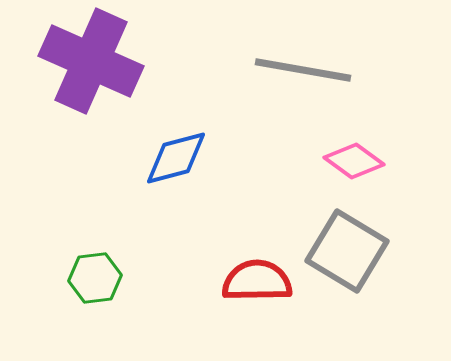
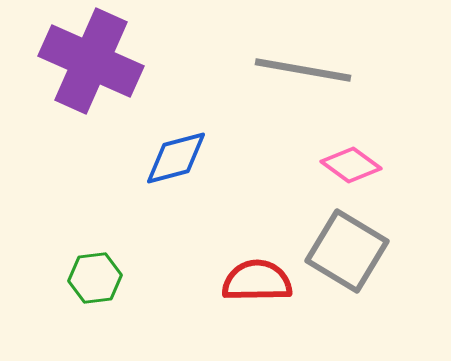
pink diamond: moved 3 px left, 4 px down
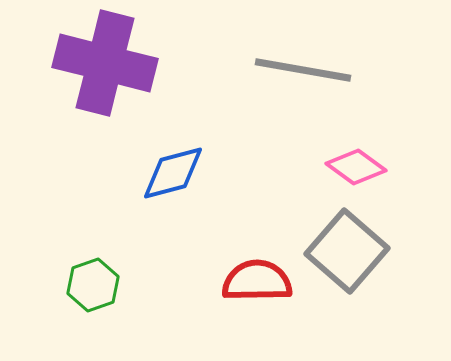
purple cross: moved 14 px right, 2 px down; rotated 10 degrees counterclockwise
blue diamond: moved 3 px left, 15 px down
pink diamond: moved 5 px right, 2 px down
gray square: rotated 10 degrees clockwise
green hexagon: moved 2 px left, 7 px down; rotated 12 degrees counterclockwise
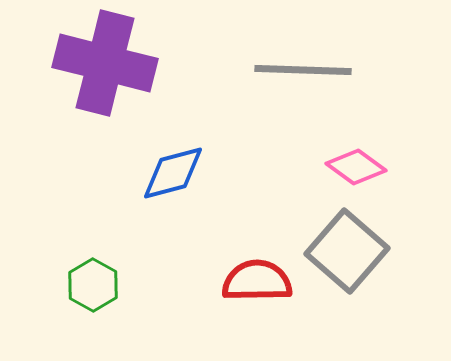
gray line: rotated 8 degrees counterclockwise
green hexagon: rotated 12 degrees counterclockwise
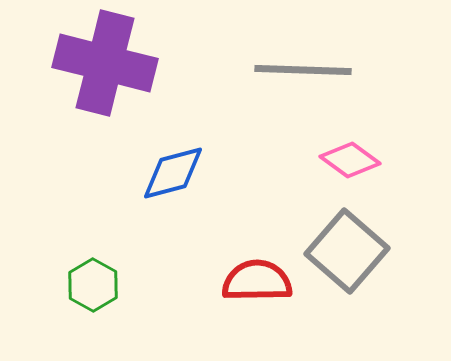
pink diamond: moved 6 px left, 7 px up
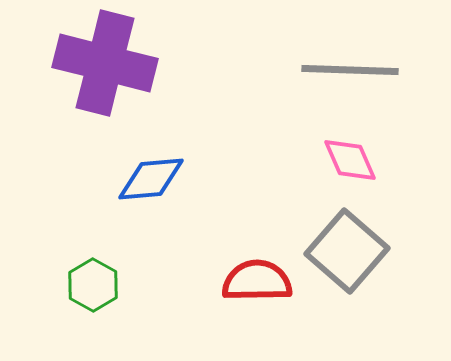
gray line: moved 47 px right
pink diamond: rotated 30 degrees clockwise
blue diamond: moved 22 px left, 6 px down; rotated 10 degrees clockwise
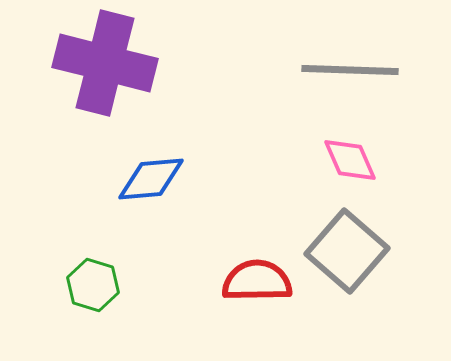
green hexagon: rotated 12 degrees counterclockwise
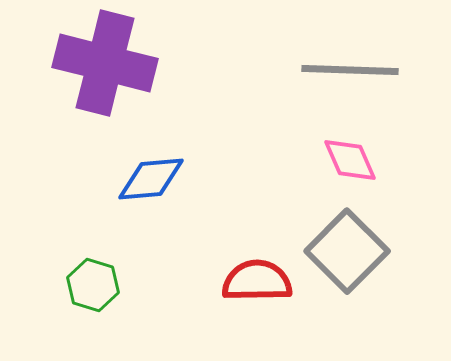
gray square: rotated 4 degrees clockwise
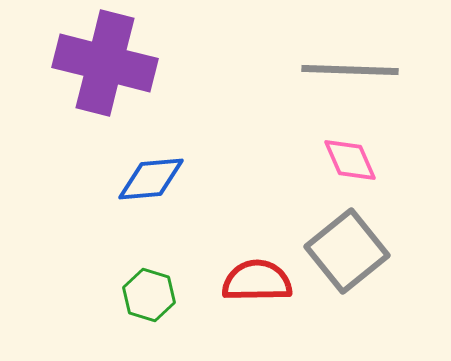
gray square: rotated 6 degrees clockwise
green hexagon: moved 56 px right, 10 px down
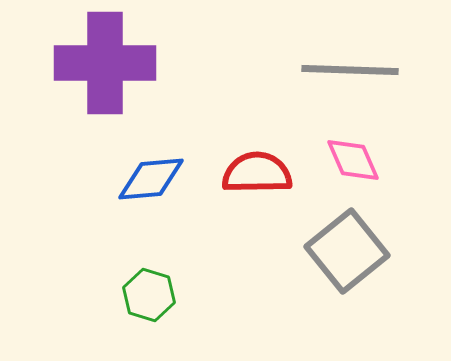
purple cross: rotated 14 degrees counterclockwise
pink diamond: moved 3 px right
red semicircle: moved 108 px up
